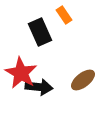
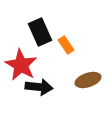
orange rectangle: moved 2 px right, 30 px down
red star: moved 8 px up
brown ellipse: moved 5 px right; rotated 20 degrees clockwise
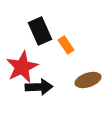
black rectangle: moved 1 px up
red star: moved 1 px right, 2 px down; rotated 16 degrees clockwise
black arrow: rotated 8 degrees counterclockwise
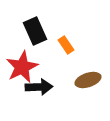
black rectangle: moved 5 px left
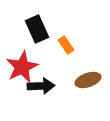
black rectangle: moved 2 px right, 2 px up
black arrow: moved 2 px right, 1 px up
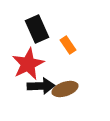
orange rectangle: moved 2 px right
red star: moved 6 px right, 3 px up
brown ellipse: moved 23 px left, 9 px down
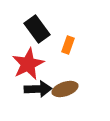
black rectangle: rotated 12 degrees counterclockwise
orange rectangle: rotated 54 degrees clockwise
black arrow: moved 3 px left, 3 px down
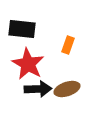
black rectangle: moved 15 px left; rotated 48 degrees counterclockwise
red star: rotated 16 degrees counterclockwise
brown ellipse: moved 2 px right
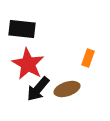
orange rectangle: moved 20 px right, 13 px down
black arrow: rotated 132 degrees clockwise
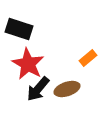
black rectangle: moved 3 px left; rotated 12 degrees clockwise
orange rectangle: rotated 30 degrees clockwise
